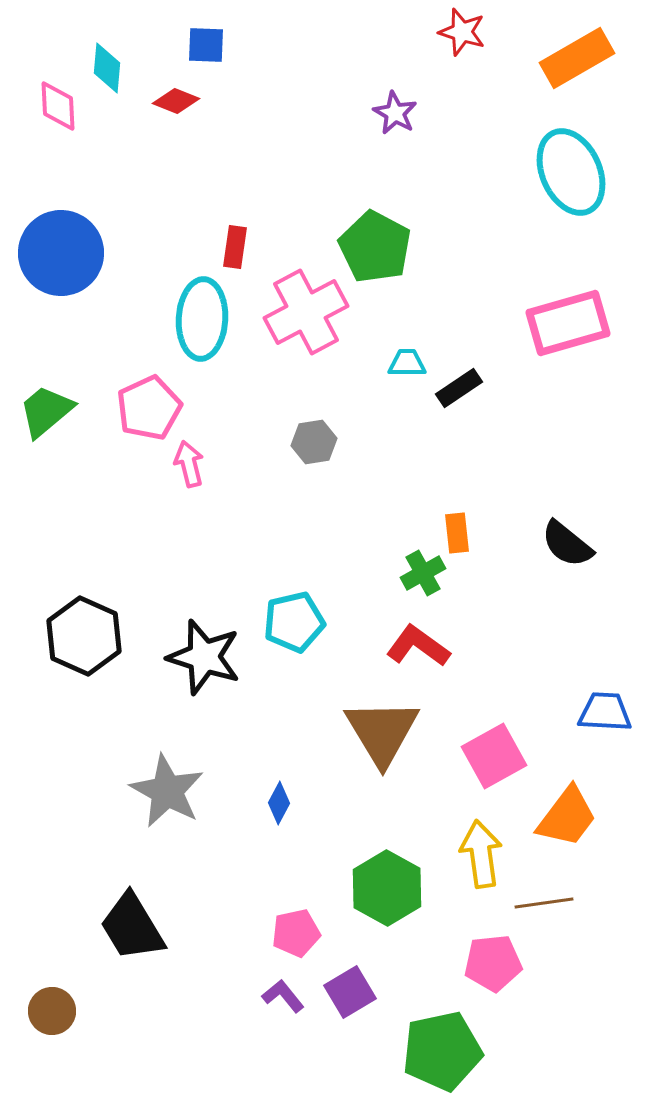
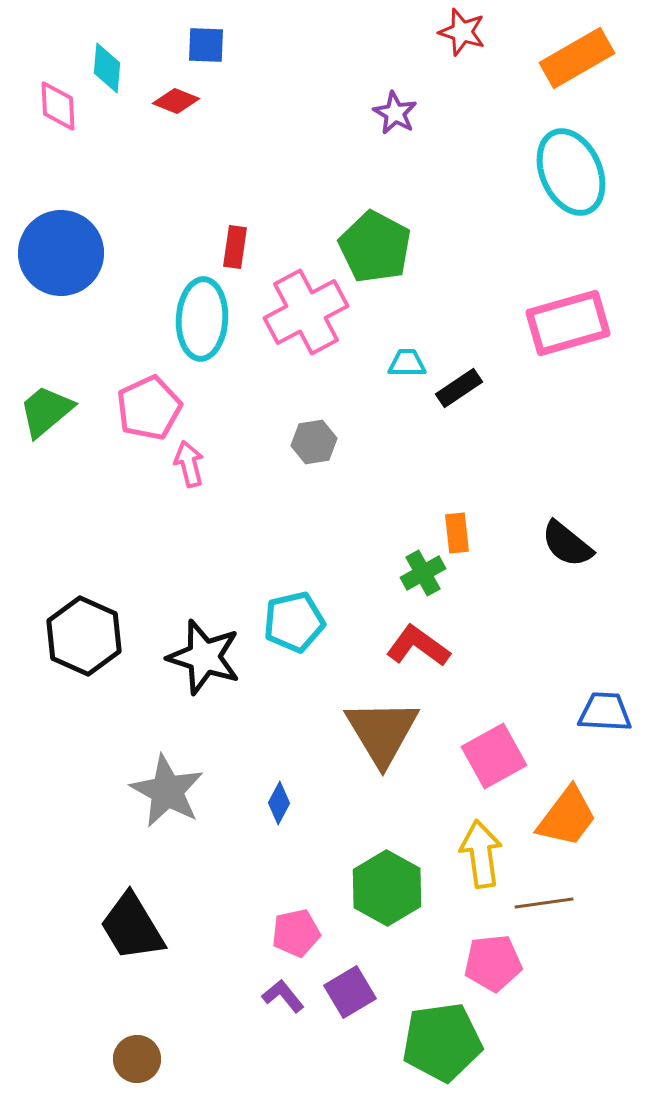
brown circle at (52, 1011): moved 85 px right, 48 px down
green pentagon at (442, 1051): moved 9 px up; rotated 4 degrees clockwise
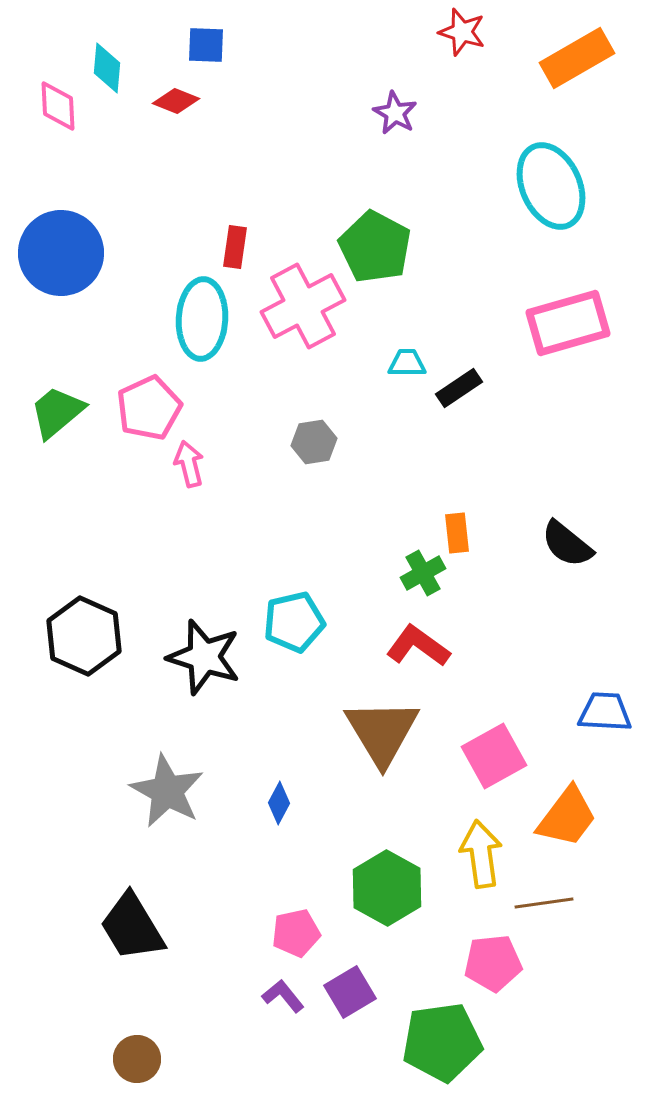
cyan ellipse at (571, 172): moved 20 px left, 14 px down
pink cross at (306, 312): moved 3 px left, 6 px up
green trapezoid at (46, 411): moved 11 px right, 1 px down
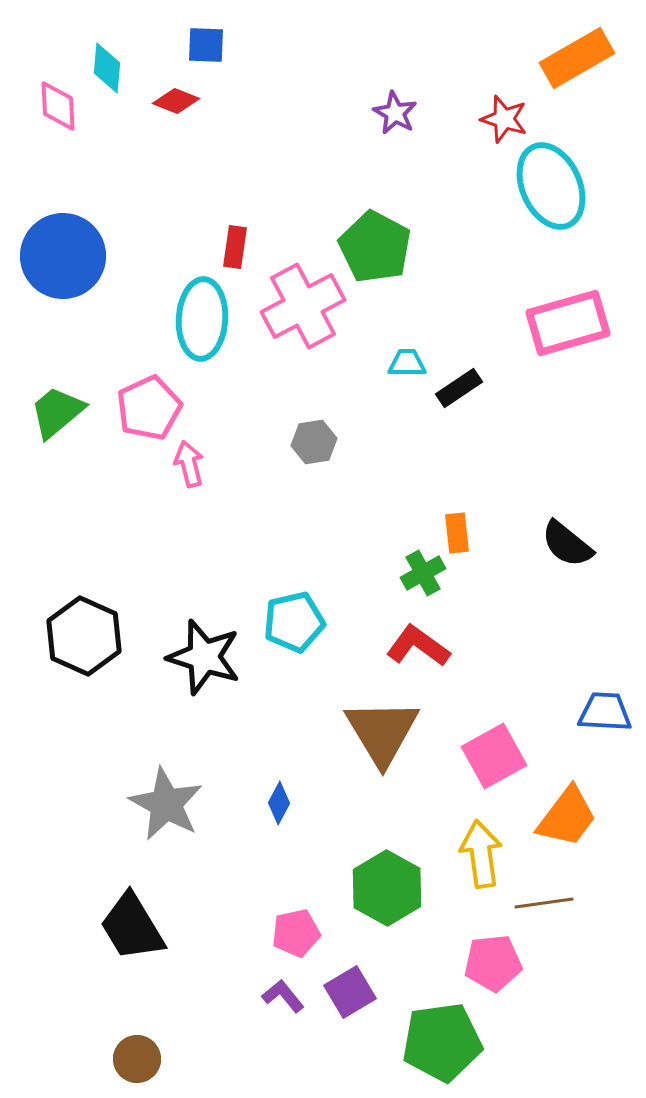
red star at (462, 32): moved 42 px right, 87 px down
blue circle at (61, 253): moved 2 px right, 3 px down
gray star at (167, 791): moved 1 px left, 13 px down
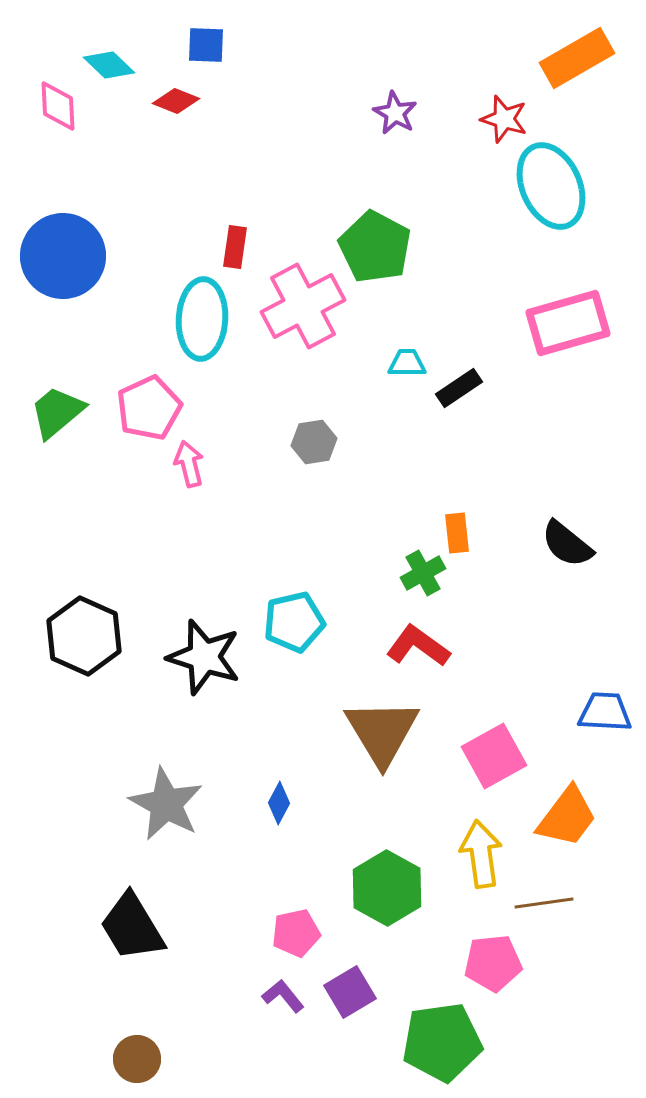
cyan diamond at (107, 68): moved 2 px right, 3 px up; rotated 51 degrees counterclockwise
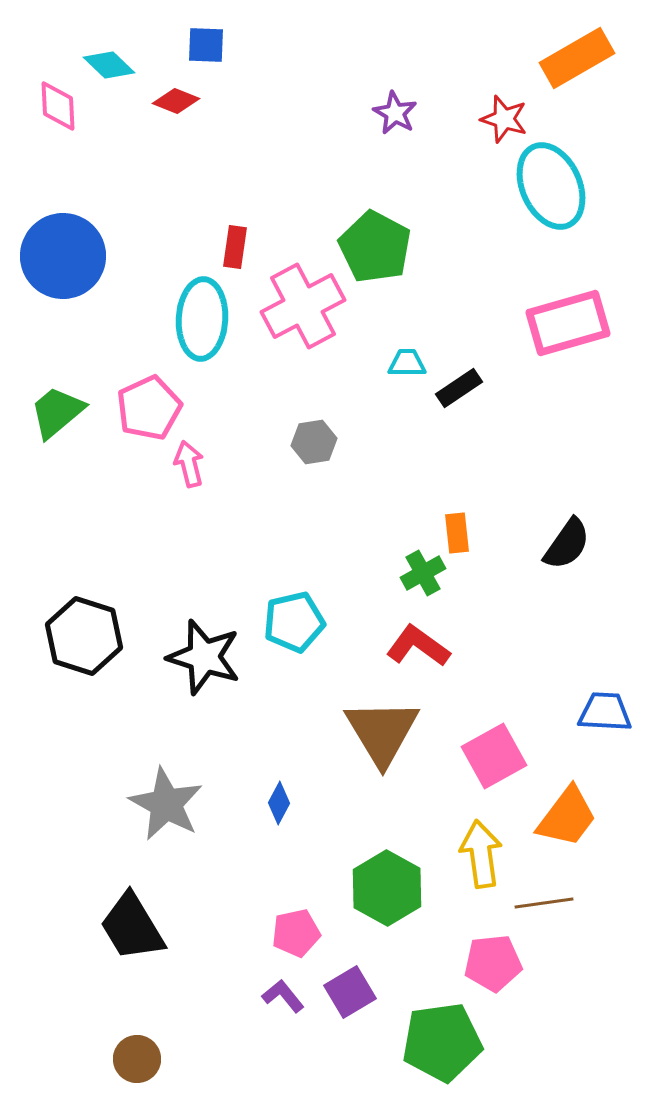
black semicircle at (567, 544): rotated 94 degrees counterclockwise
black hexagon at (84, 636): rotated 6 degrees counterclockwise
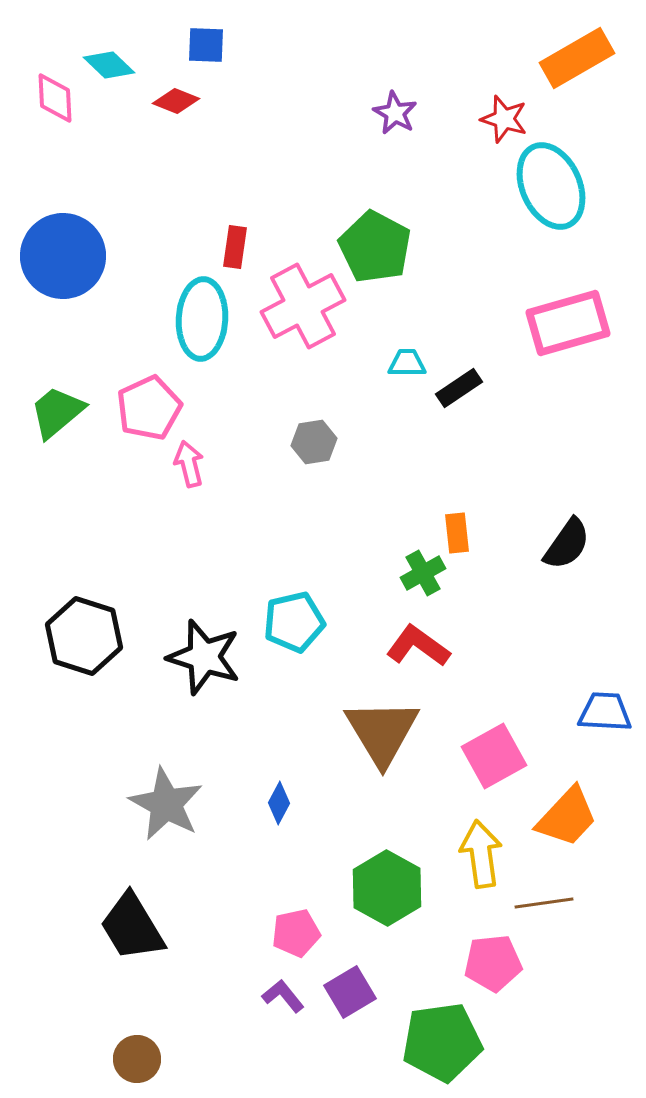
pink diamond at (58, 106): moved 3 px left, 8 px up
orange trapezoid at (567, 817): rotated 6 degrees clockwise
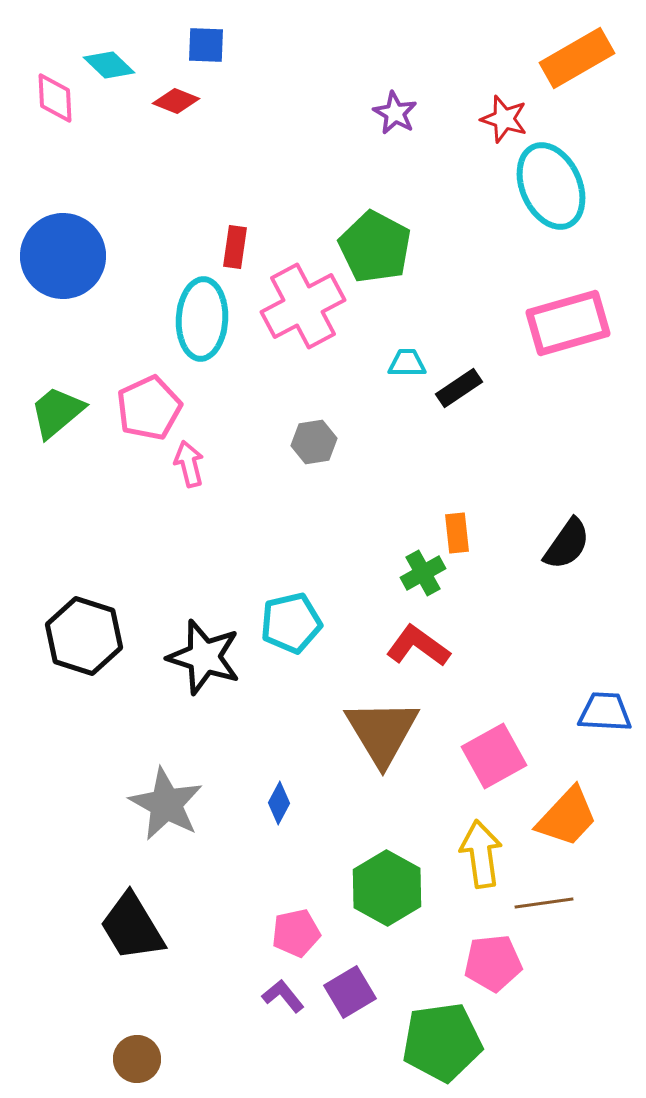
cyan pentagon at (294, 622): moved 3 px left, 1 px down
